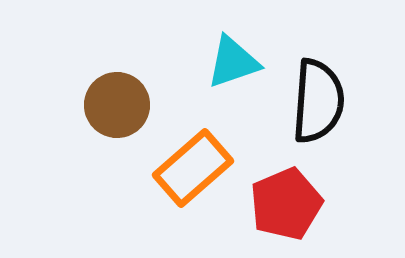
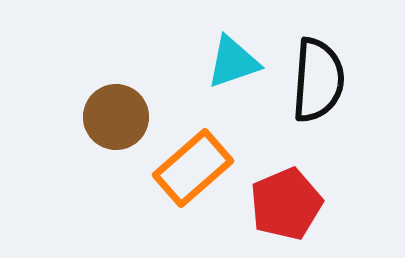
black semicircle: moved 21 px up
brown circle: moved 1 px left, 12 px down
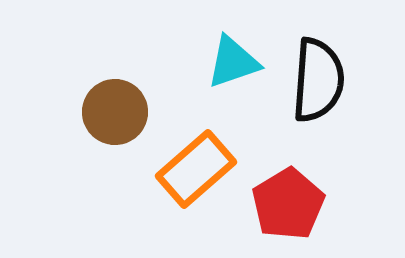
brown circle: moved 1 px left, 5 px up
orange rectangle: moved 3 px right, 1 px down
red pentagon: moved 2 px right; rotated 8 degrees counterclockwise
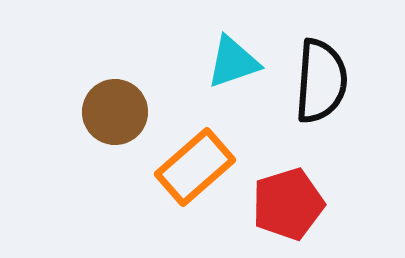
black semicircle: moved 3 px right, 1 px down
orange rectangle: moved 1 px left, 2 px up
red pentagon: rotated 14 degrees clockwise
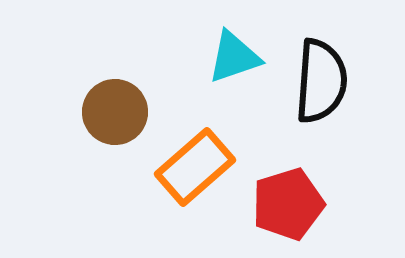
cyan triangle: moved 1 px right, 5 px up
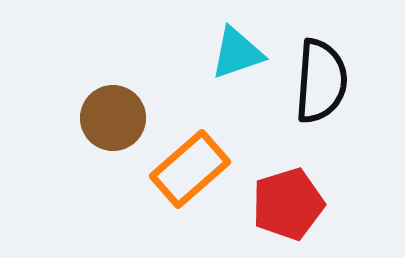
cyan triangle: moved 3 px right, 4 px up
brown circle: moved 2 px left, 6 px down
orange rectangle: moved 5 px left, 2 px down
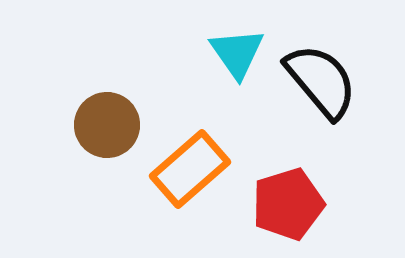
cyan triangle: rotated 46 degrees counterclockwise
black semicircle: rotated 44 degrees counterclockwise
brown circle: moved 6 px left, 7 px down
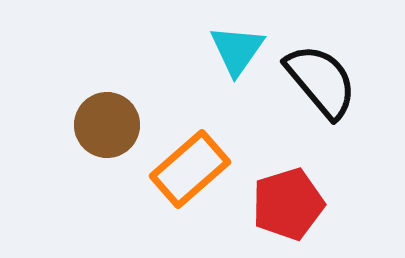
cyan triangle: moved 3 px up; rotated 10 degrees clockwise
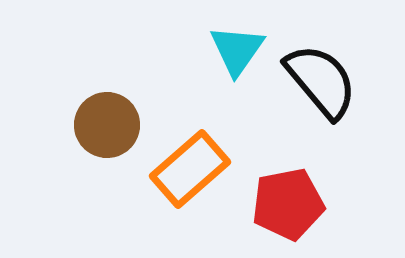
red pentagon: rotated 6 degrees clockwise
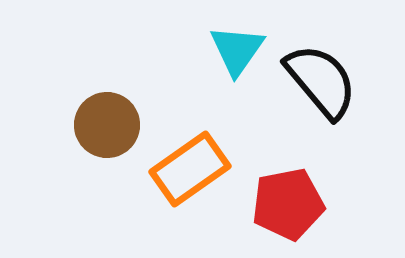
orange rectangle: rotated 6 degrees clockwise
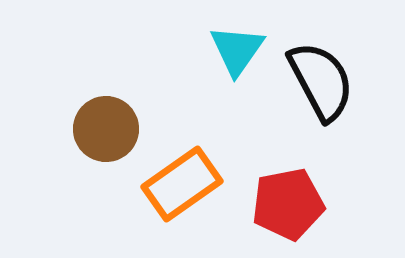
black semicircle: rotated 12 degrees clockwise
brown circle: moved 1 px left, 4 px down
orange rectangle: moved 8 px left, 15 px down
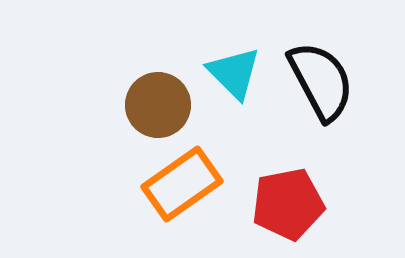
cyan triangle: moved 3 px left, 23 px down; rotated 20 degrees counterclockwise
brown circle: moved 52 px right, 24 px up
